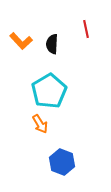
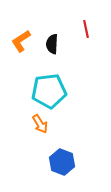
orange L-shape: rotated 100 degrees clockwise
cyan pentagon: rotated 24 degrees clockwise
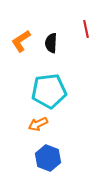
black semicircle: moved 1 px left, 1 px up
orange arrow: moved 2 px left; rotated 96 degrees clockwise
blue hexagon: moved 14 px left, 4 px up
